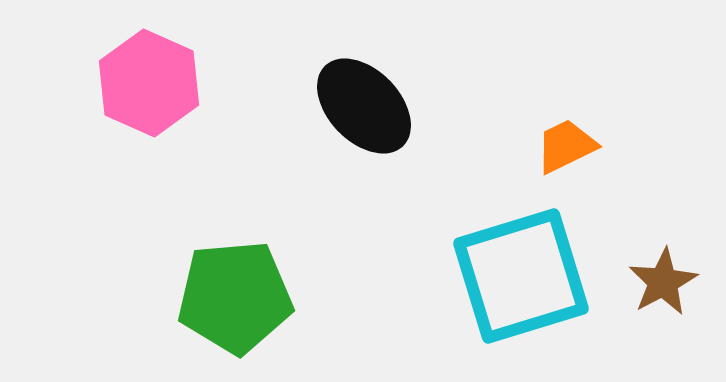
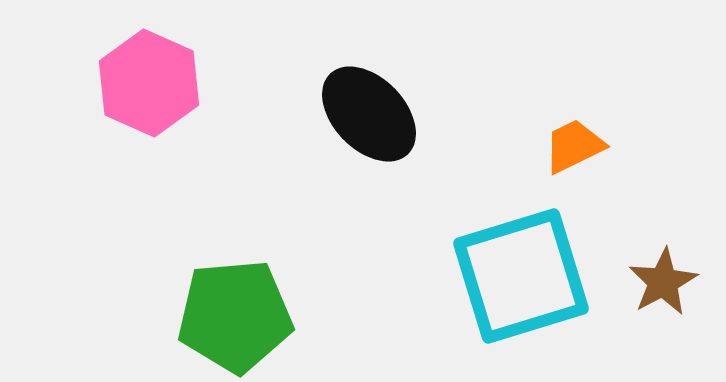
black ellipse: moved 5 px right, 8 px down
orange trapezoid: moved 8 px right
green pentagon: moved 19 px down
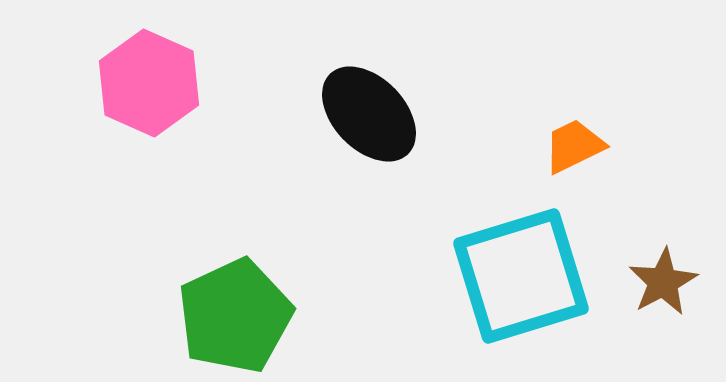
green pentagon: rotated 20 degrees counterclockwise
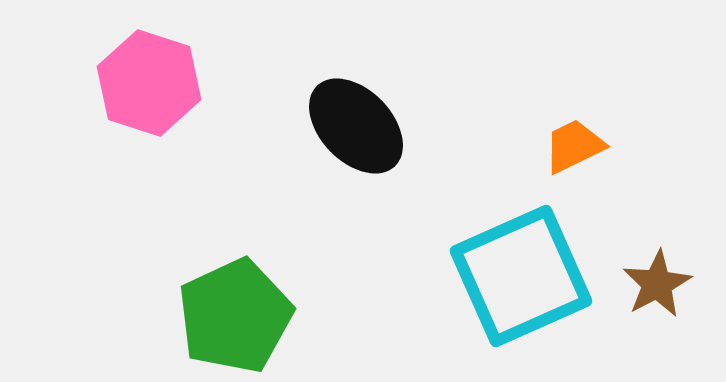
pink hexagon: rotated 6 degrees counterclockwise
black ellipse: moved 13 px left, 12 px down
cyan square: rotated 7 degrees counterclockwise
brown star: moved 6 px left, 2 px down
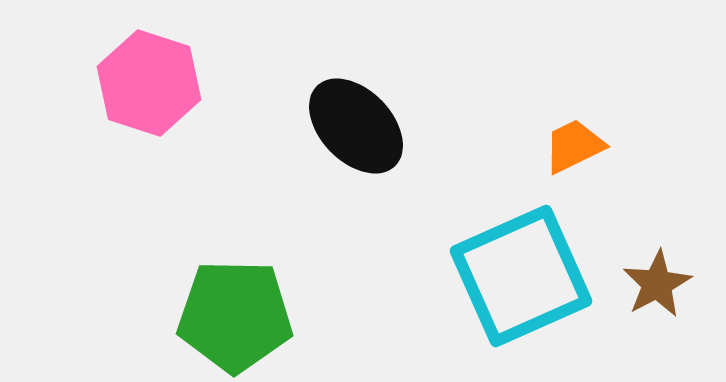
green pentagon: rotated 26 degrees clockwise
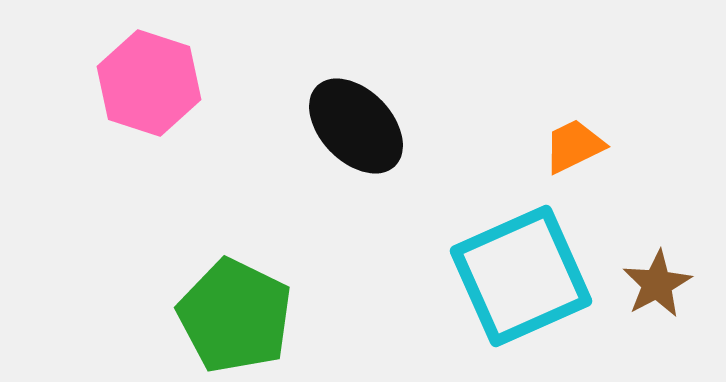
green pentagon: rotated 25 degrees clockwise
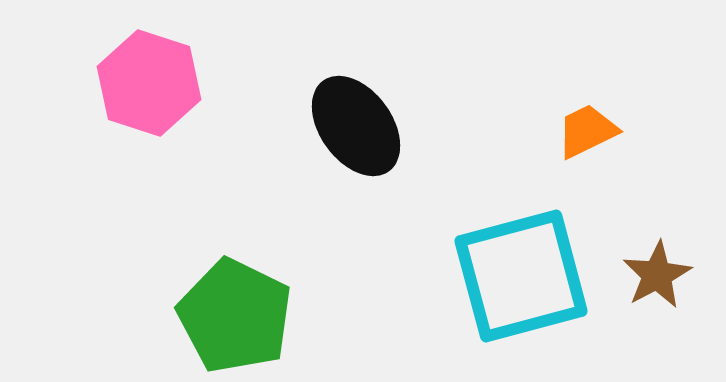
black ellipse: rotated 8 degrees clockwise
orange trapezoid: moved 13 px right, 15 px up
cyan square: rotated 9 degrees clockwise
brown star: moved 9 px up
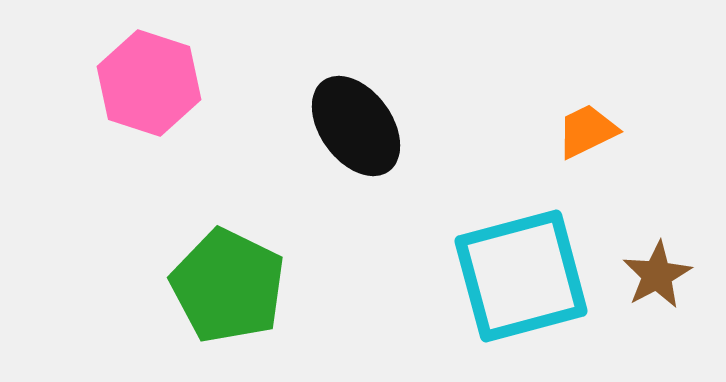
green pentagon: moved 7 px left, 30 px up
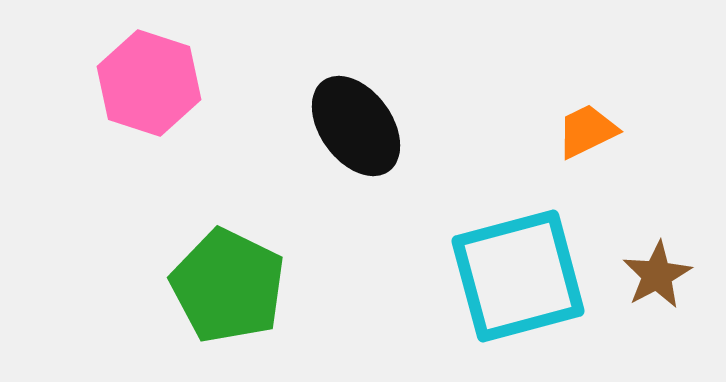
cyan square: moved 3 px left
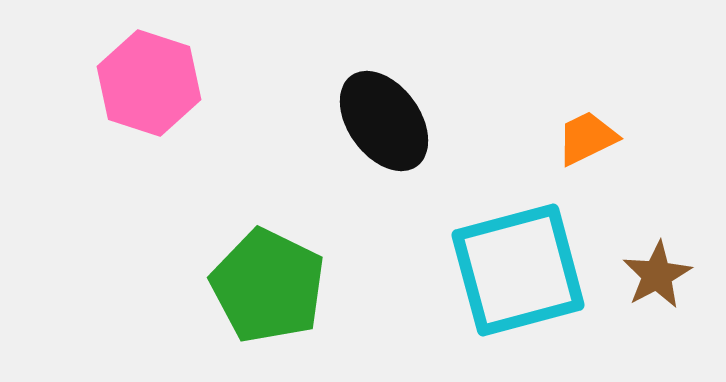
black ellipse: moved 28 px right, 5 px up
orange trapezoid: moved 7 px down
cyan square: moved 6 px up
green pentagon: moved 40 px right
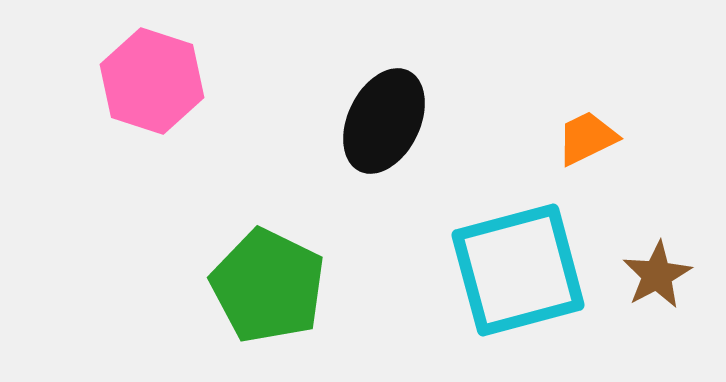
pink hexagon: moved 3 px right, 2 px up
black ellipse: rotated 62 degrees clockwise
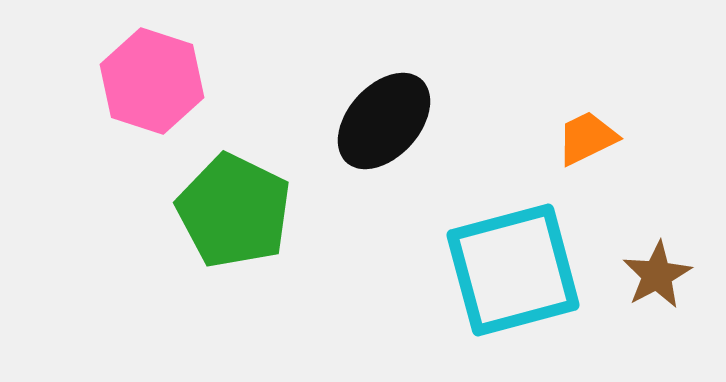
black ellipse: rotated 16 degrees clockwise
cyan square: moved 5 px left
green pentagon: moved 34 px left, 75 px up
